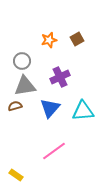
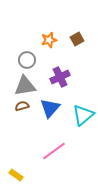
gray circle: moved 5 px right, 1 px up
brown semicircle: moved 7 px right
cyan triangle: moved 4 px down; rotated 35 degrees counterclockwise
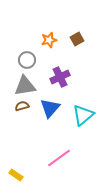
pink line: moved 5 px right, 7 px down
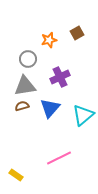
brown square: moved 6 px up
gray circle: moved 1 px right, 1 px up
pink line: rotated 10 degrees clockwise
